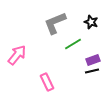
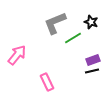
green line: moved 6 px up
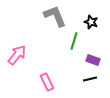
gray L-shape: moved 7 px up; rotated 90 degrees clockwise
green line: moved 1 px right, 3 px down; rotated 42 degrees counterclockwise
purple rectangle: rotated 40 degrees clockwise
black line: moved 2 px left, 8 px down
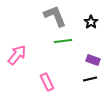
black star: rotated 16 degrees clockwise
green line: moved 11 px left; rotated 66 degrees clockwise
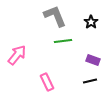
black line: moved 2 px down
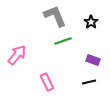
green line: rotated 12 degrees counterclockwise
black line: moved 1 px left, 1 px down
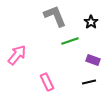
green line: moved 7 px right
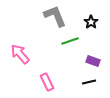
pink arrow: moved 3 px right, 1 px up; rotated 80 degrees counterclockwise
purple rectangle: moved 1 px down
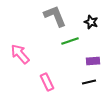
black star: rotated 16 degrees counterclockwise
purple rectangle: rotated 24 degrees counterclockwise
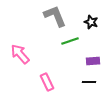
black line: rotated 16 degrees clockwise
